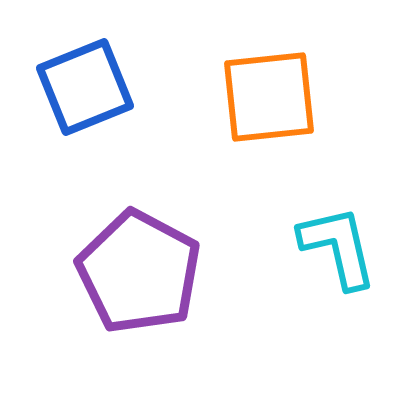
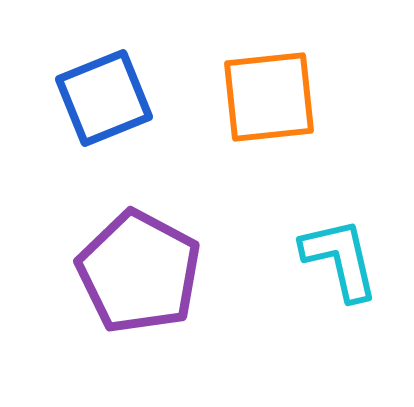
blue square: moved 19 px right, 11 px down
cyan L-shape: moved 2 px right, 12 px down
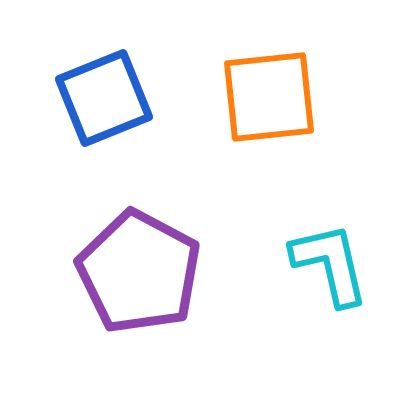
cyan L-shape: moved 10 px left, 5 px down
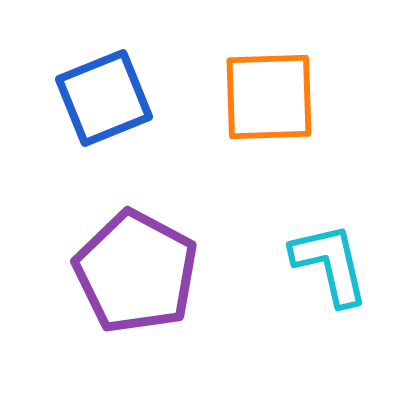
orange square: rotated 4 degrees clockwise
purple pentagon: moved 3 px left
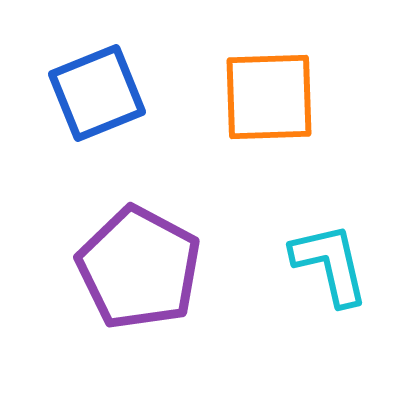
blue square: moved 7 px left, 5 px up
purple pentagon: moved 3 px right, 4 px up
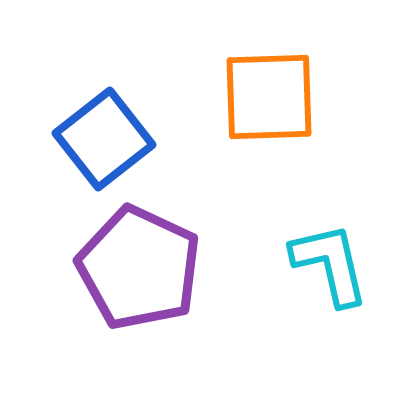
blue square: moved 7 px right, 46 px down; rotated 16 degrees counterclockwise
purple pentagon: rotated 3 degrees counterclockwise
